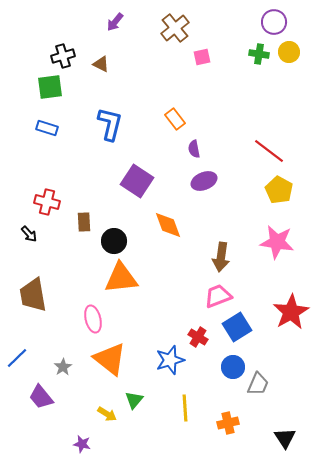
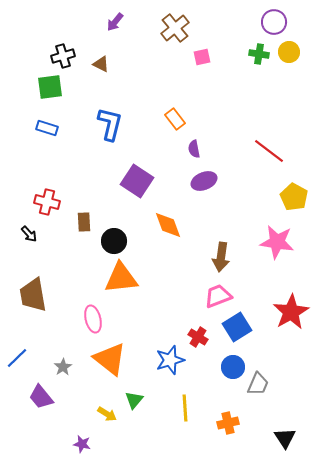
yellow pentagon at (279, 190): moved 15 px right, 7 px down
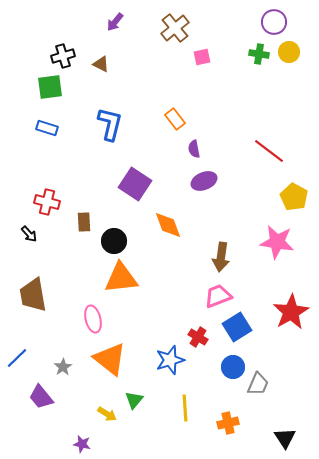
purple square at (137, 181): moved 2 px left, 3 px down
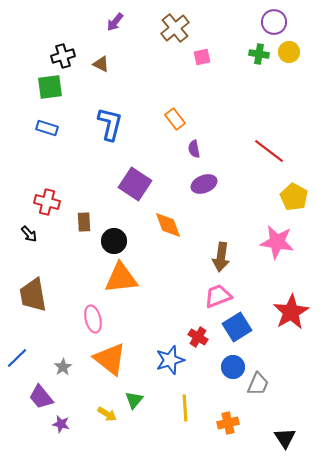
purple ellipse at (204, 181): moved 3 px down
purple star at (82, 444): moved 21 px left, 20 px up
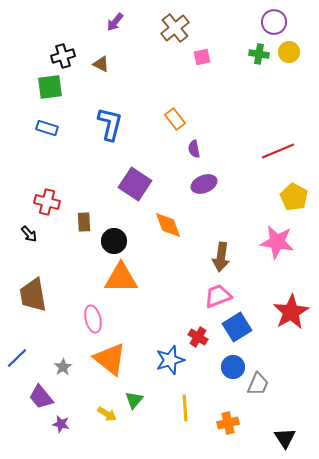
red line at (269, 151): moved 9 px right; rotated 60 degrees counterclockwise
orange triangle at (121, 278): rotated 6 degrees clockwise
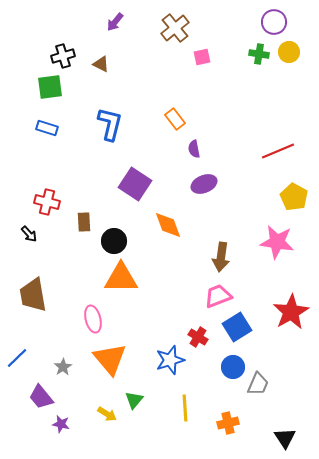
orange triangle at (110, 359): rotated 12 degrees clockwise
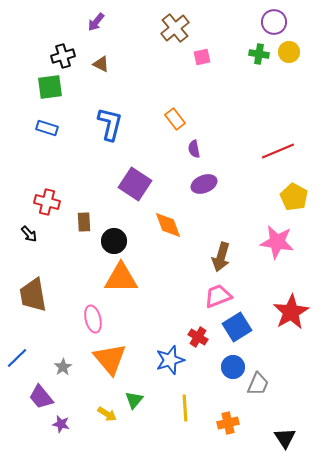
purple arrow at (115, 22): moved 19 px left
brown arrow at (221, 257): rotated 8 degrees clockwise
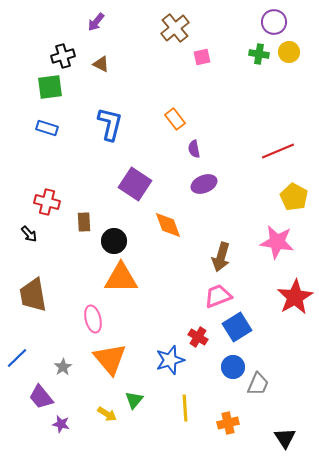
red star at (291, 312): moved 4 px right, 15 px up
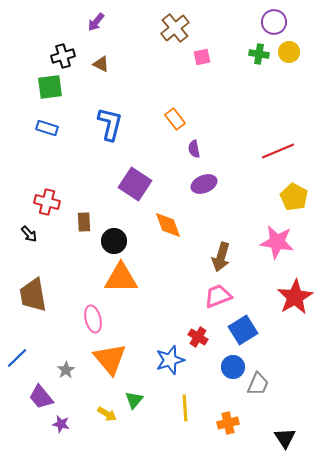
blue square at (237, 327): moved 6 px right, 3 px down
gray star at (63, 367): moved 3 px right, 3 px down
